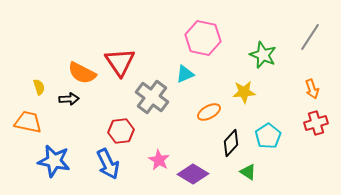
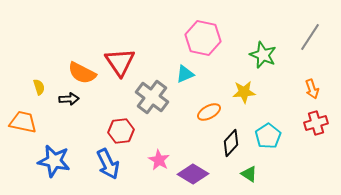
orange trapezoid: moved 5 px left
green triangle: moved 1 px right, 2 px down
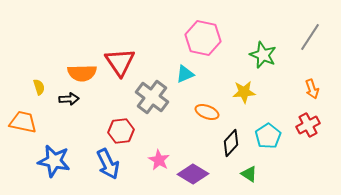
orange semicircle: rotated 28 degrees counterclockwise
orange ellipse: moved 2 px left; rotated 50 degrees clockwise
red cross: moved 8 px left, 2 px down; rotated 10 degrees counterclockwise
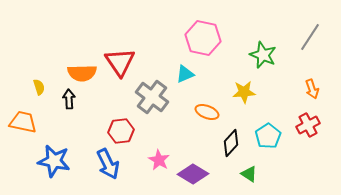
black arrow: rotated 90 degrees counterclockwise
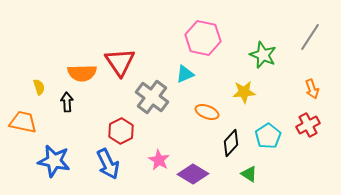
black arrow: moved 2 px left, 3 px down
red hexagon: rotated 20 degrees counterclockwise
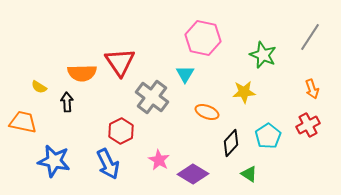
cyan triangle: rotated 36 degrees counterclockwise
yellow semicircle: rotated 140 degrees clockwise
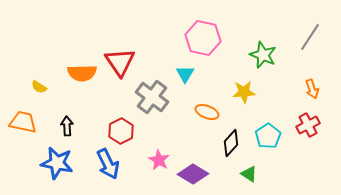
black arrow: moved 24 px down
blue star: moved 3 px right, 2 px down
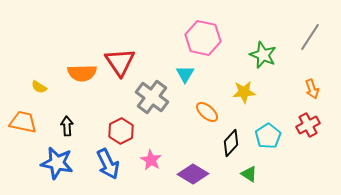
orange ellipse: rotated 20 degrees clockwise
pink star: moved 8 px left
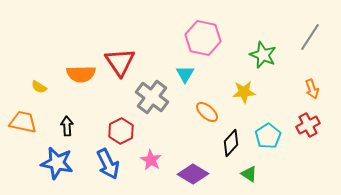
orange semicircle: moved 1 px left, 1 px down
